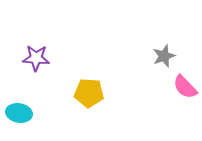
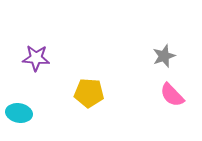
pink semicircle: moved 13 px left, 8 px down
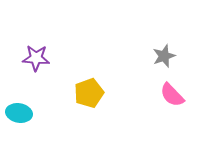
yellow pentagon: rotated 24 degrees counterclockwise
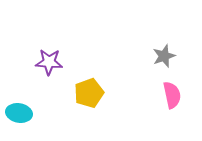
purple star: moved 13 px right, 4 px down
pink semicircle: rotated 148 degrees counterclockwise
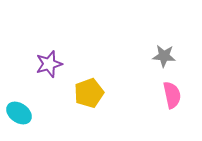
gray star: rotated 25 degrees clockwise
purple star: moved 2 px down; rotated 20 degrees counterclockwise
cyan ellipse: rotated 25 degrees clockwise
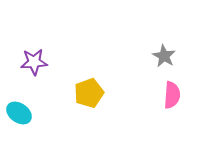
gray star: rotated 25 degrees clockwise
purple star: moved 15 px left, 2 px up; rotated 12 degrees clockwise
pink semicircle: rotated 16 degrees clockwise
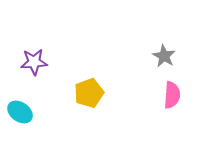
cyan ellipse: moved 1 px right, 1 px up
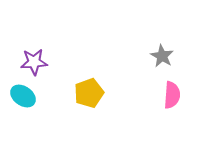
gray star: moved 2 px left
cyan ellipse: moved 3 px right, 16 px up
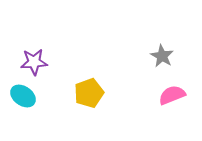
pink semicircle: rotated 116 degrees counterclockwise
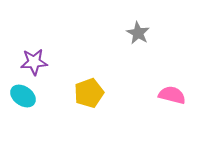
gray star: moved 24 px left, 23 px up
pink semicircle: rotated 36 degrees clockwise
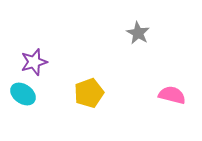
purple star: rotated 12 degrees counterclockwise
cyan ellipse: moved 2 px up
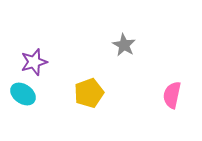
gray star: moved 14 px left, 12 px down
pink semicircle: rotated 92 degrees counterclockwise
